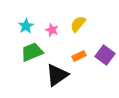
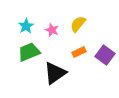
green trapezoid: moved 3 px left
orange rectangle: moved 4 px up
black triangle: moved 2 px left, 2 px up
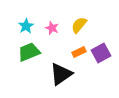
yellow semicircle: moved 1 px right, 1 px down
pink star: moved 2 px up
purple square: moved 4 px left, 2 px up; rotated 24 degrees clockwise
black triangle: moved 6 px right, 1 px down
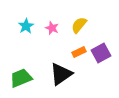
green trapezoid: moved 8 px left, 26 px down
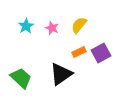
green trapezoid: rotated 65 degrees clockwise
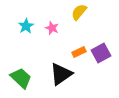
yellow semicircle: moved 13 px up
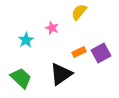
cyan star: moved 14 px down
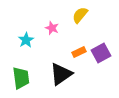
yellow semicircle: moved 1 px right, 3 px down
green trapezoid: rotated 40 degrees clockwise
